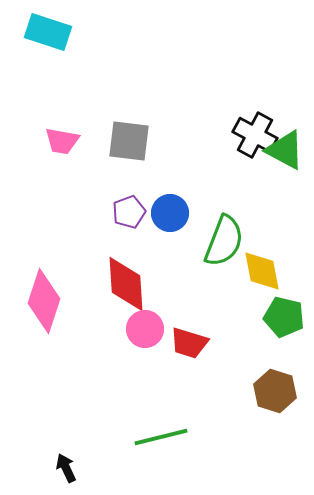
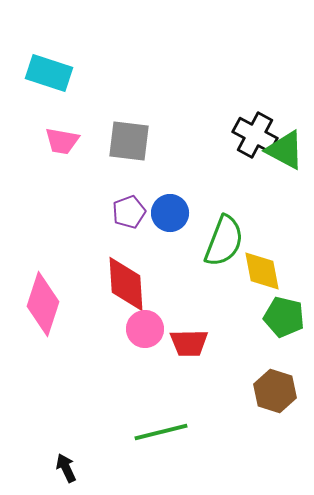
cyan rectangle: moved 1 px right, 41 px down
pink diamond: moved 1 px left, 3 px down
red trapezoid: rotated 18 degrees counterclockwise
green line: moved 5 px up
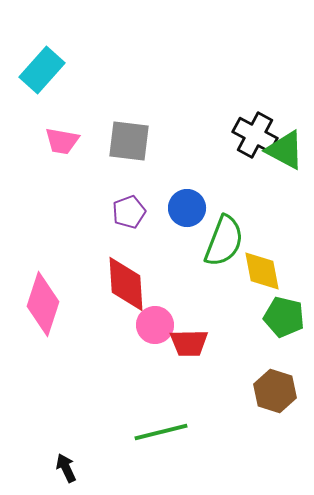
cyan rectangle: moved 7 px left, 3 px up; rotated 66 degrees counterclockwise
blue circle: moved 17 px right, 5 px up
pink circle: moved 10 px right, 4 px up
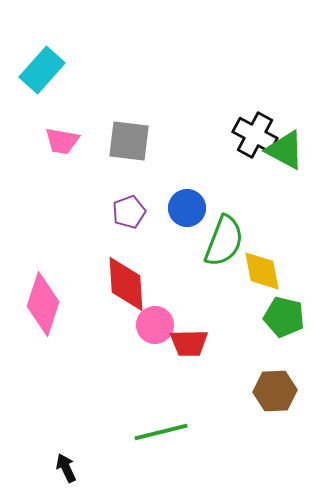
brown hexagon: rotated 21 degrees counterclockwise
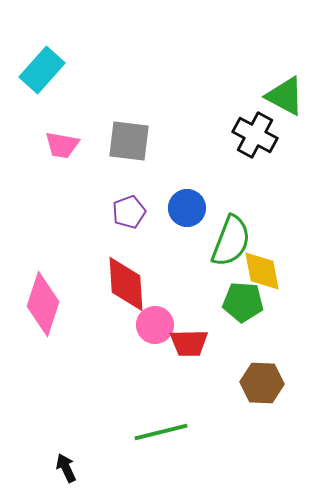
pink trapezoid: moved 4 px down
green triangle: moved 54 px up
green semicircle: moved 7 px right
green pentagon: moved 41 px left, 15 px up; rotated 9 degrees counterclockwise
brown hexagon: moved 13 px left, 8 px up; rotated 6 degrees clockwise
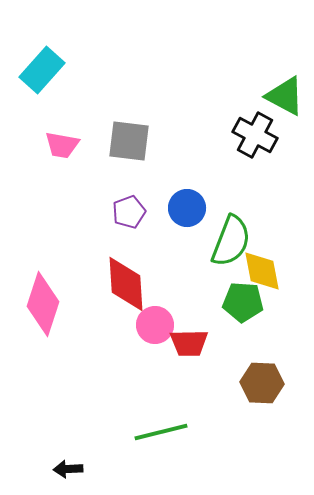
black arrow: moved 2 px right, 1 px down; rotated 68 degrees counterclockwise
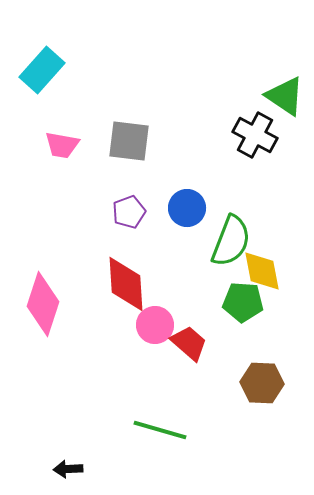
green triangle: rotated 6 degrees clockwise
red trapezoid: rotated 138 degrees counterclockwise
green line: moved 1 px left, 2 px up; rotated 30 degrees clockwise
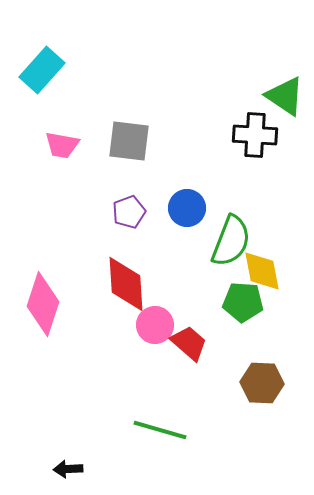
black cross: rotated 24 degrees counterclockwise
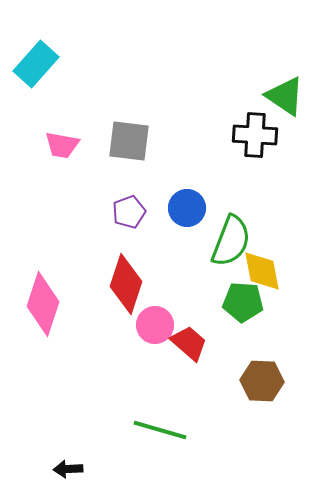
cyan rectangle: moved 6 px left, 6 px up
red diamond: rotated 22 degrees clockwise
brown hexagon: moved 2 px up
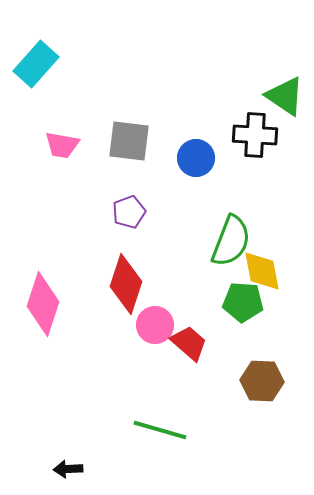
blue circle: moved 9 px right, 50 px up
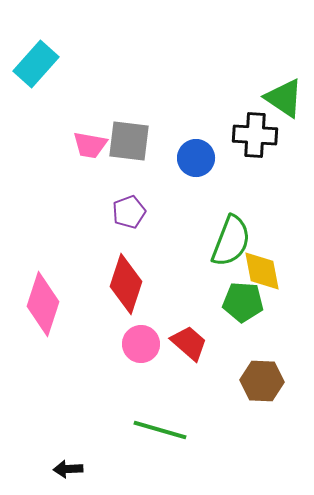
green triangle: moved 1 px left, 2 px down
pink trapezoid: moved 28 px right
pink circle: moved 14 px left, 19 px down
